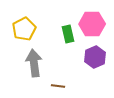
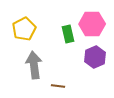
gray arrow: moved 2 px down
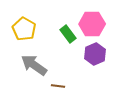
yellow pentagon: rotated 15 degrees counterclockwise
green rectangle: rotated 24 degrees counterclockwise
purple hexagon: moved 3 px up
gray arrow: rotated 48 degrees counterclockwise
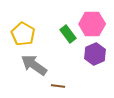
yellow pentagon: moved 1 px left, 5 px down
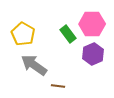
purple hexagon: moved 2 px left
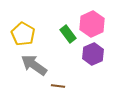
pink hexagon: rotated 25 degrees counterclockwise
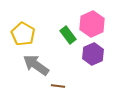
green rectangle: moved 1 px down
gray arrow: moved 2 px right
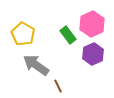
brown line: rotated 56 degrees clockwise
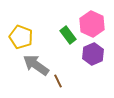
pink hexagon: rotated 10 degrees counterclockwise
yellow pentagon: moved 2 px left, 3 px down; rotated 10 degrees counterclockwise
brown line: moved 5 px up
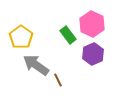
yellow pentagon: rotated 15 degrees clockwise
brown line: moved 1 px up
